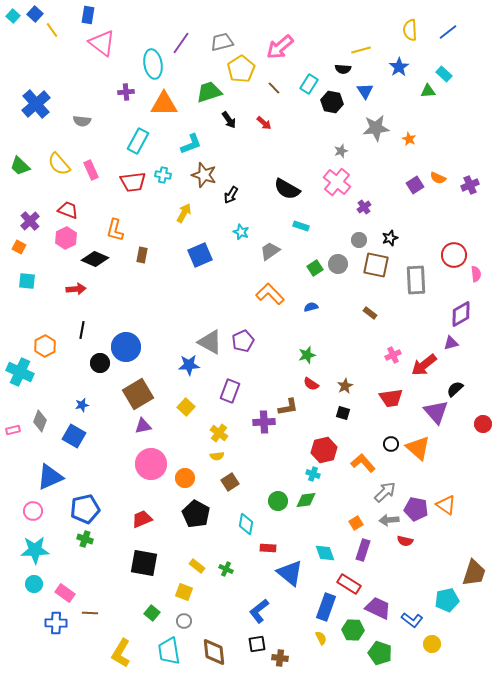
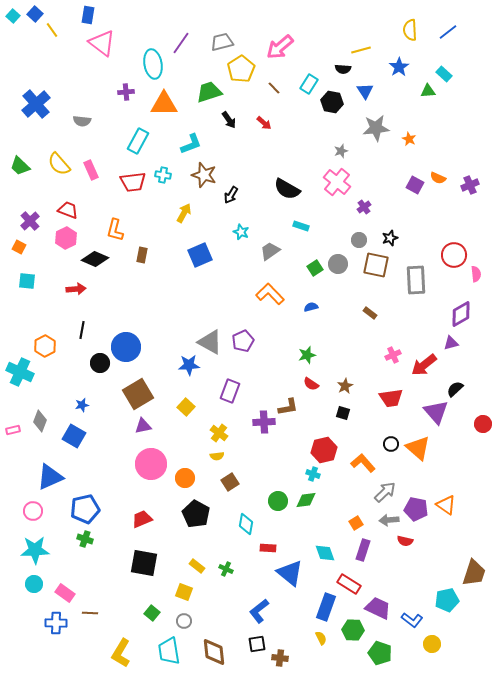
purple square at (415, 185): rotated 30 degrees counterclockwise
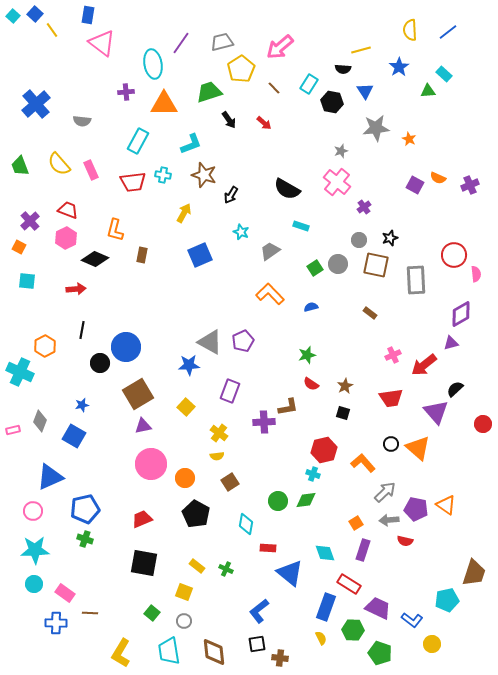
green trapezoid at (20, 166): rotated 25 degrees clockwise
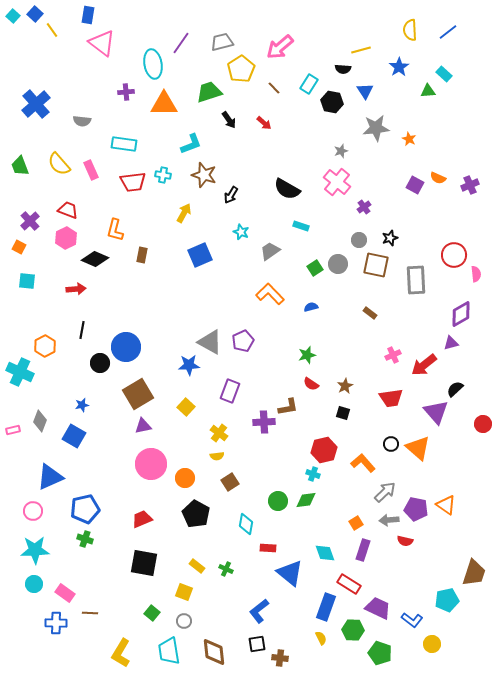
cyan rectangle at (138, 141): moved 14 px left, 3 px down; rotated 70 degrees clockwise
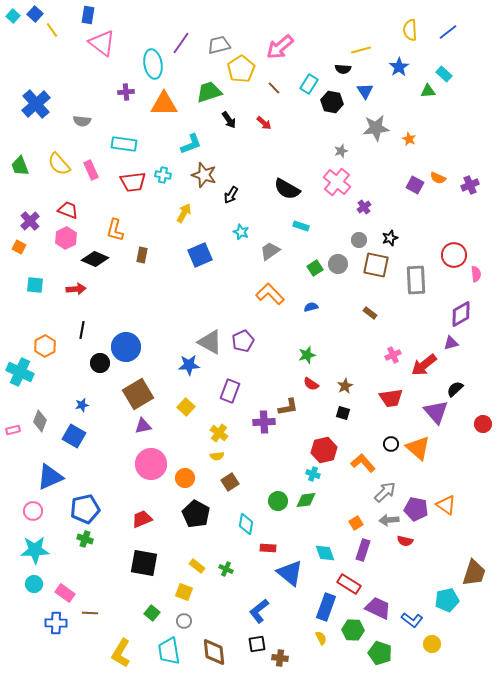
gray trapezoid at (222, 42): moved 3 px left, 3 px down
cyan square at (27, 281): moved 8 px right, 4 px down
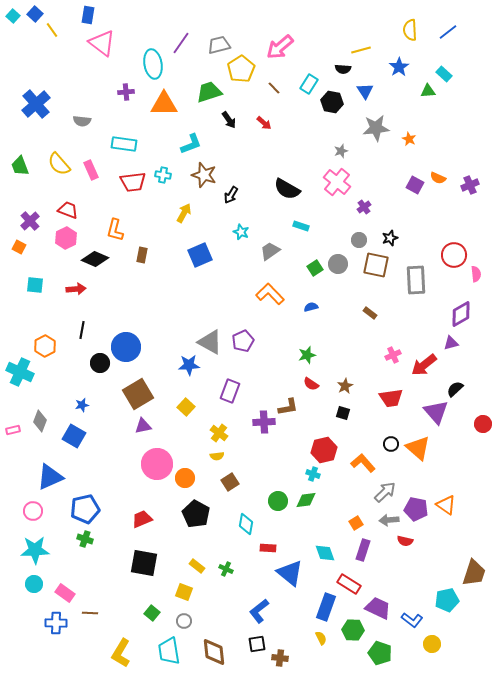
pink circle at (151, 464): moved 6 px right
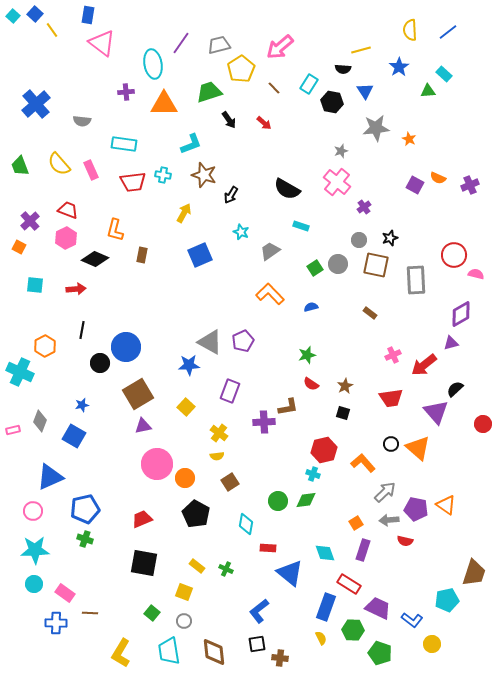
pink semicircle at (476, 274): rotated 70 degrees counterclockwise
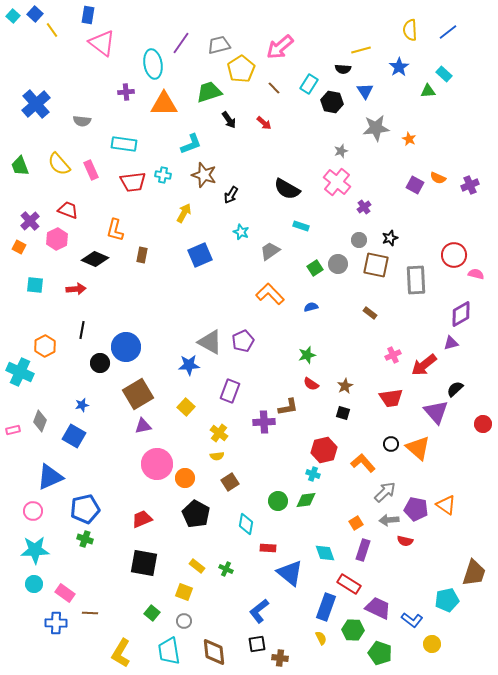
pink hexagon at (66, 238): moved 9 px left, 1 px down
